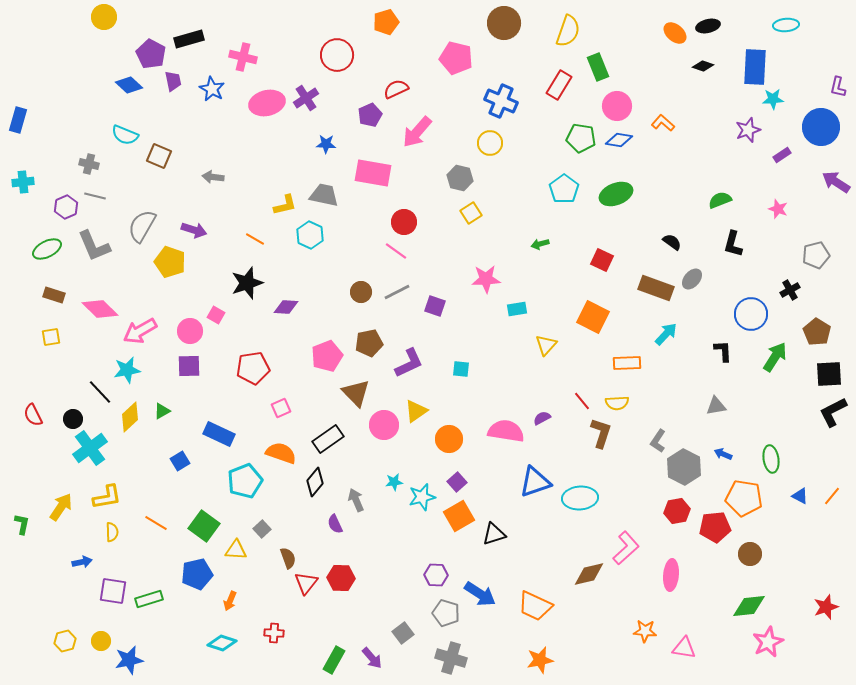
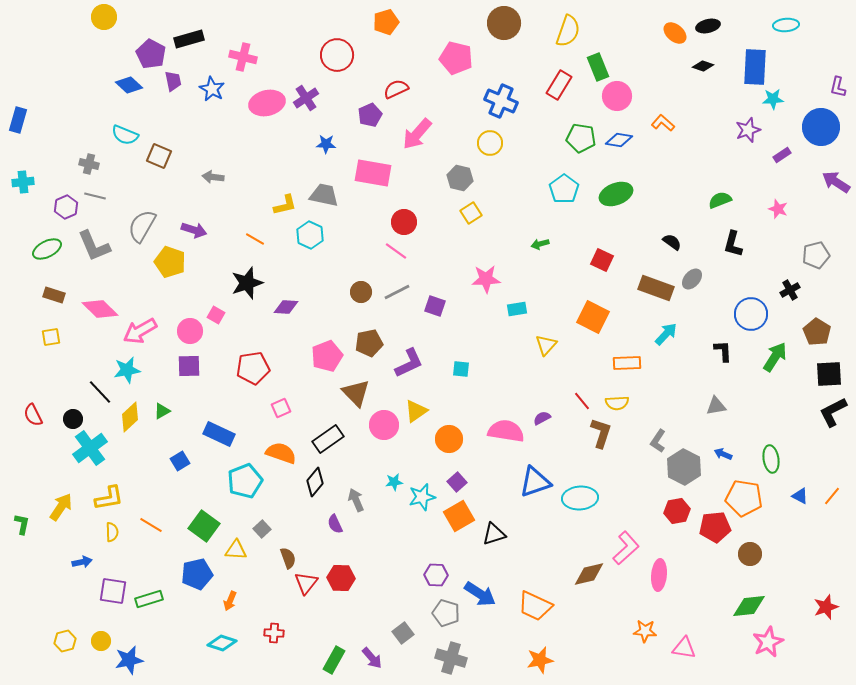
pink circle at (617, 106): moved 10 px up
pink arrow at (417, 132): moved 2 px down
yellow L-shape at (107, 497): moved 2 px right, 1 px down
orange line at (156, 523): moved 5 px left, 2 px down
pink ellipse at (671, 575): moved 12 px left
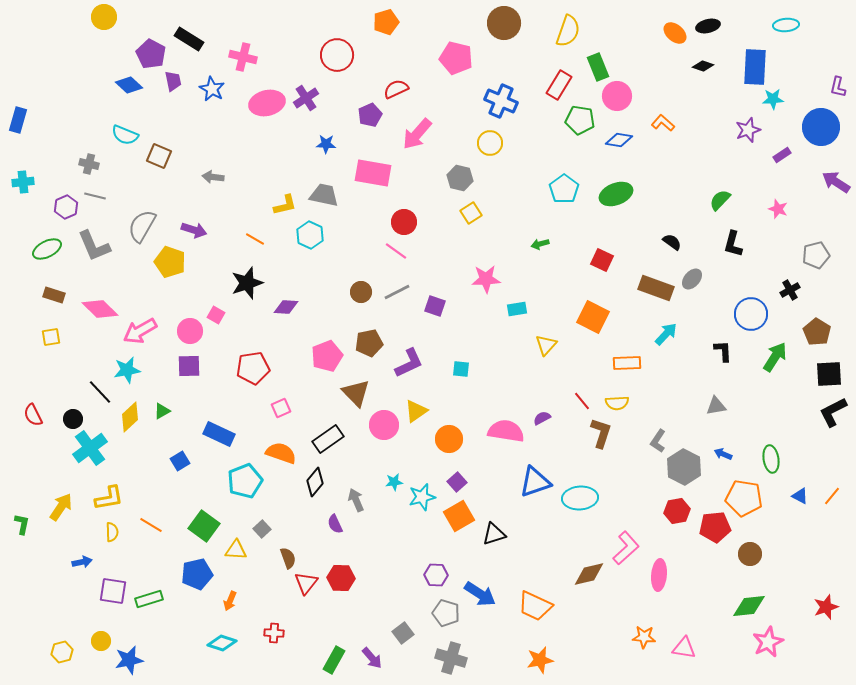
black rectangle at (189, 39): rotated 48 degrees clockwise
green pentagon at (581, 138): moved 1 px left, 18 px up
green semicircle at (720, 200): rotated 25 degrees counterclockwise
orange star at (645, 631): moved 1 px left, 6 px down
yellow hexagon at (65, 641): moved 3 px left, 11 px down
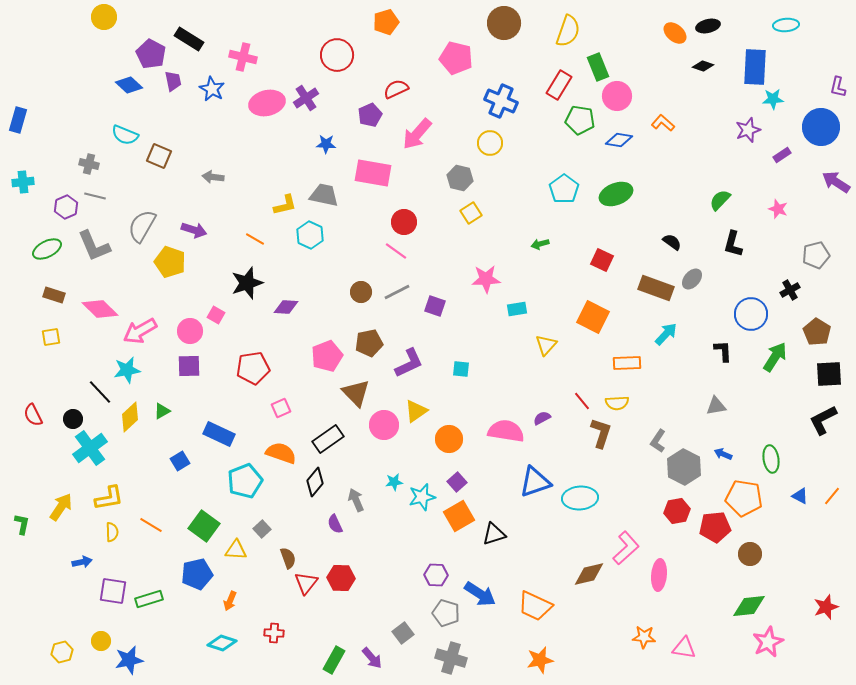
black L-shape at (833, 412): moved 10 px left, 8 px down
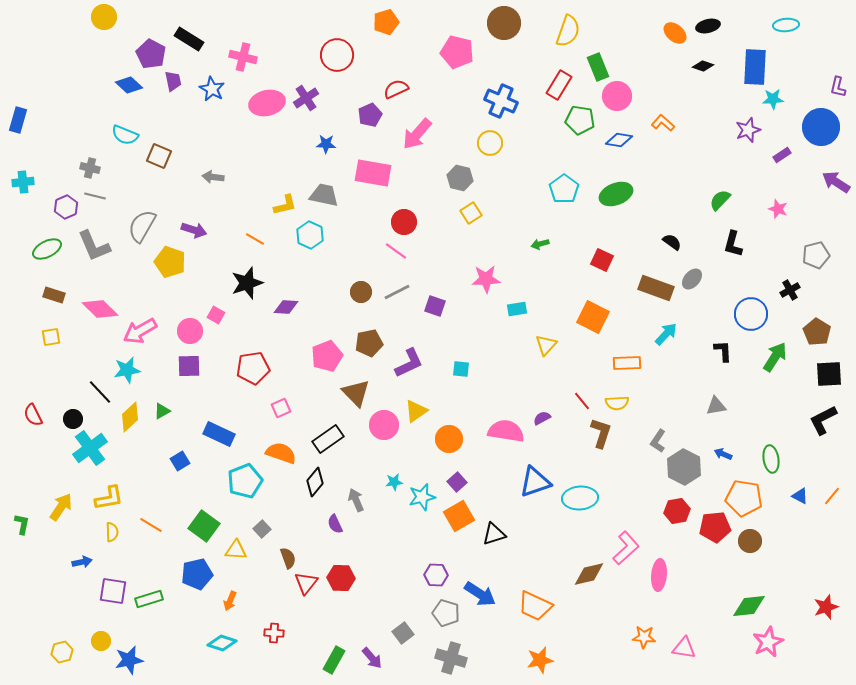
pink pentagon at (456, 58): moved 1 px right, 6 px up
gray cross at (89, 164): moved 1 px right, 4 px down
brown circle at (750, 554): moved 13 px up
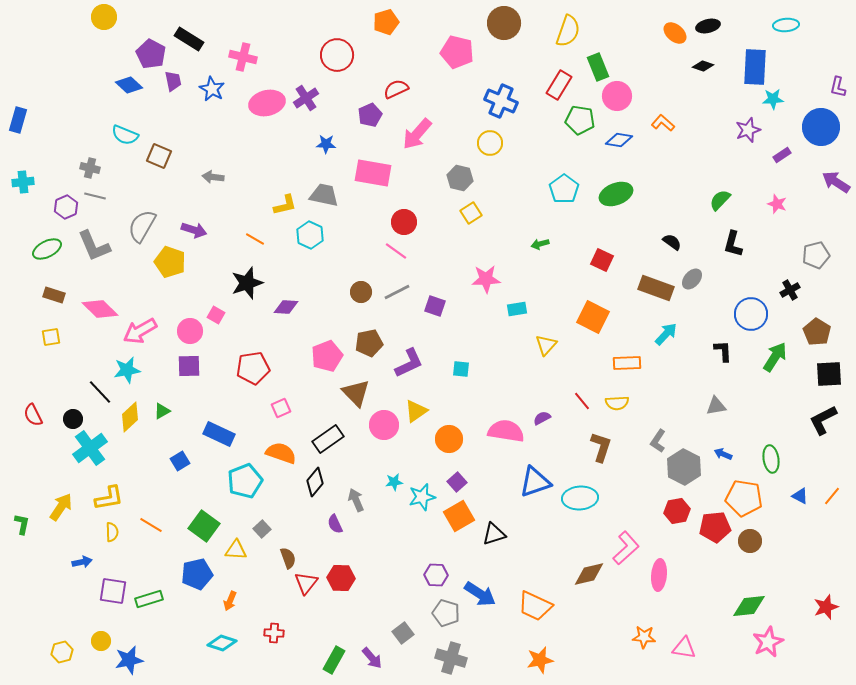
pink star at (778, 209): moved 1 px left, 5 px up
brown L-shape at (601, 433): moved 14 px down
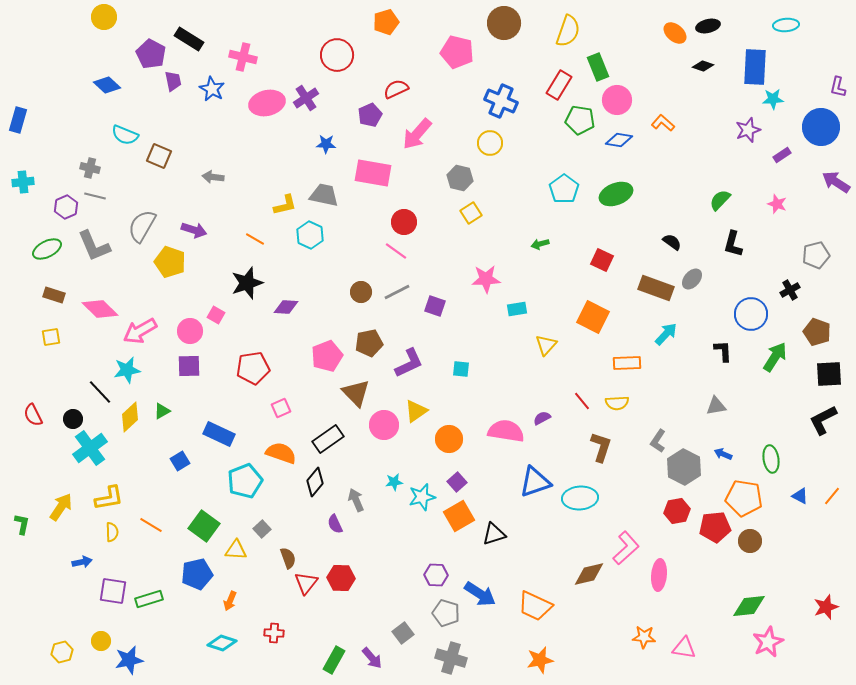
blue diamond at (129, 85): moved 22 px left
pink circle at (617, 96): moved 4 px down
brown pentagon at (817, 332): rotated 12 degrees counterclockwise
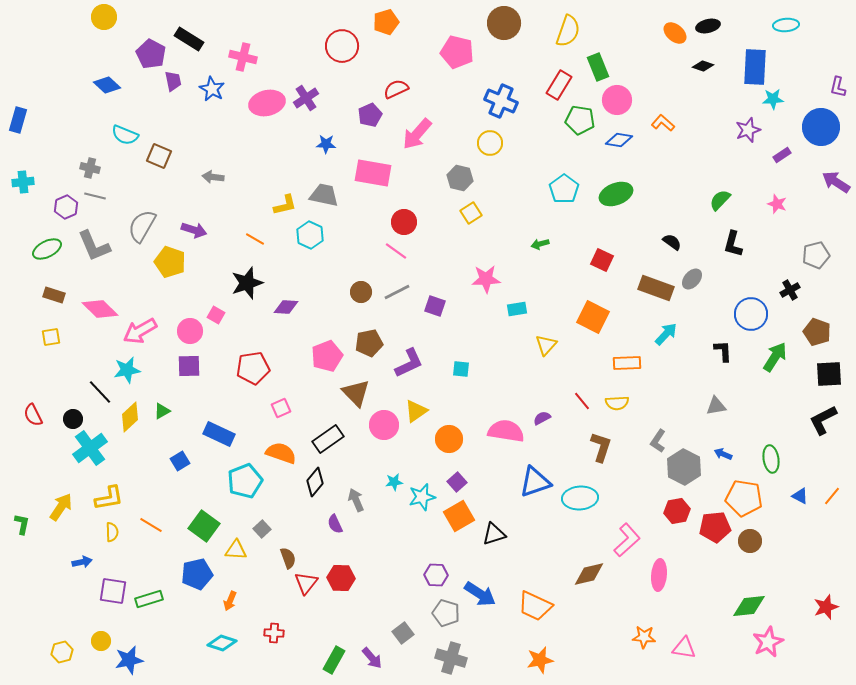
red circle at (337, 55): moved 5 px right, 9 px up
pink L-shape at (626, 548): moved 1 px right, 8 px up
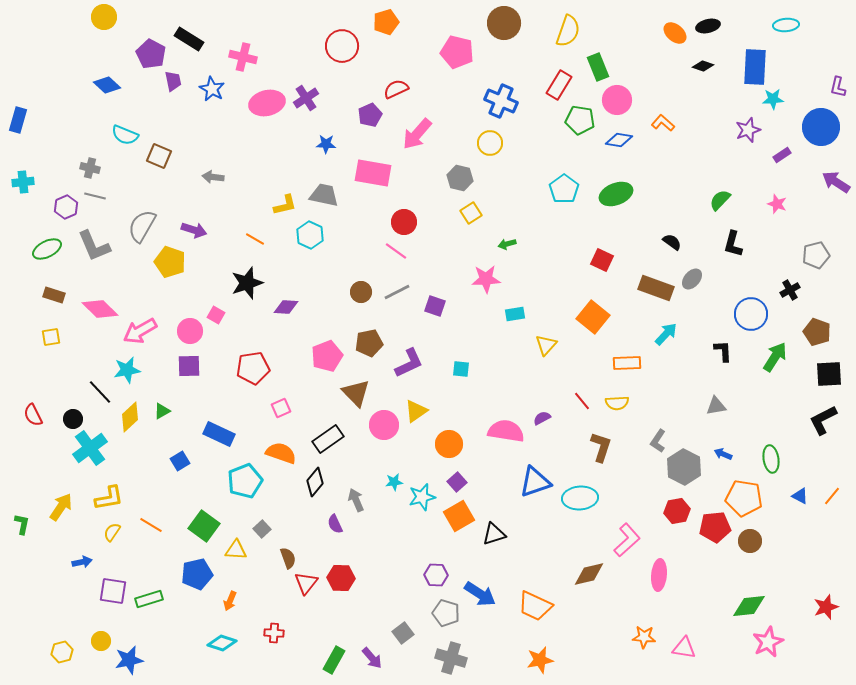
green arrow at (540, 244): moved 33 px left
cyan rectangle at (517, 309): moved 2 px left, 5 px down
orange square at (593, 317): rotated 12 degrees clockwise
orange circle at (449, 439): moved 5 px down
yellow semicircle at (112, 532): rotated 144 degrees counterclockwise
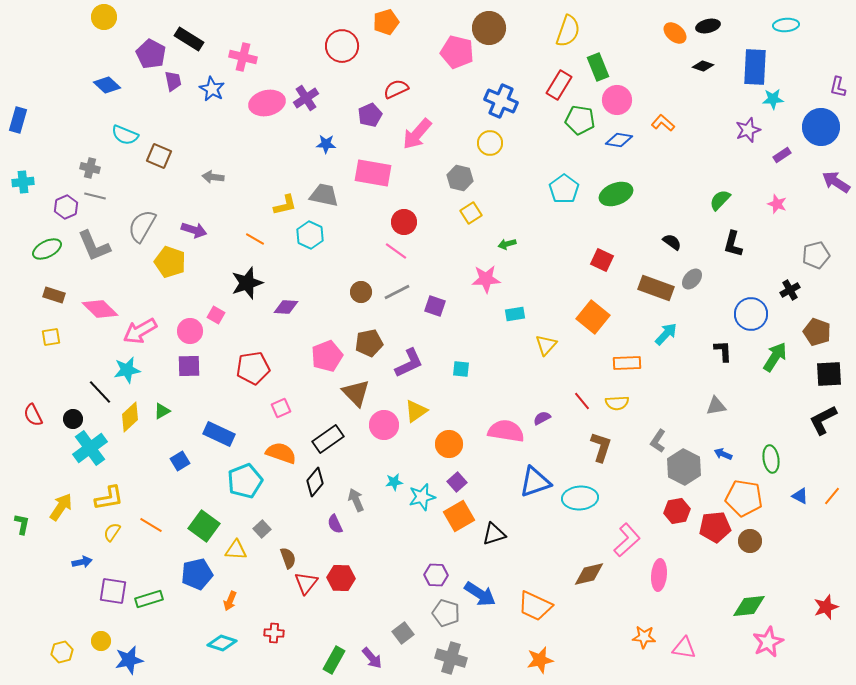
brown circle at (504, 23): moved 15 px left, 5 px down
